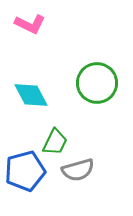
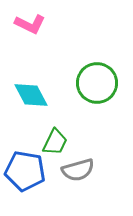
blue pentagon: rotated 24 degrees clockwise
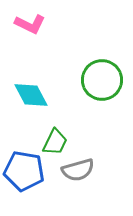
green circle: moved 5 px right, 3 px up
blue pentagon: moved 1 px left
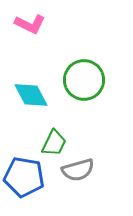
green circle: moved 18 px left
green trapezoid: moved 1 px left, 1 px down
blue pentagon: moved 6 px down
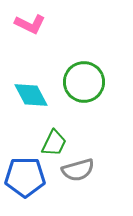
green circle: moved 2 px down
blue pentagon: moved 1 px right; rotated 9 degrees counterclockwise
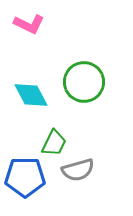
pink L-shape: moved 1 px left
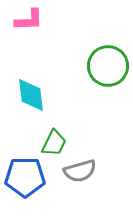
pink L-shape: moved 4 px up; rotated 28 degrees counterclockwise
green circle: moved 24 px right, 16 px up
cyan diamond: rotated 21 degrees clockwise
gray semicircle: moved 2 px right, 1 px down
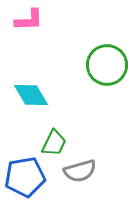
green circle: moved 1 px left, 1 px up
cyan diamond: rotated 24 degrees counterclockwise
blue pentagon: rotated 9 degrees counterclockwise
